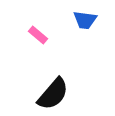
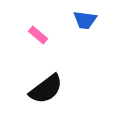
black semicircle: moved 7 px left, 5 px up; rotated 12 degrees clockwise
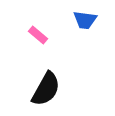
black semicircle: rotated 24 degrees counterclockwise
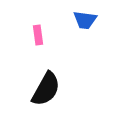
pink rectangle: rotated 42 degrees clockwise
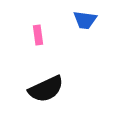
black semicircle: rotated 36 degrees clockwise
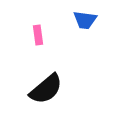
black semicircle: rotated 15 degrees counterclockwise
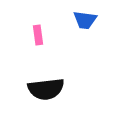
black semicircle: rotated 33 degrees clockwise
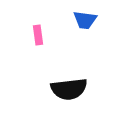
black semicircle: moved 23 px right
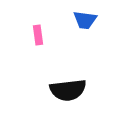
black semicircle: moved 1 px left, 1 px down
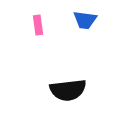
pink rectangle: moved 10 px up
